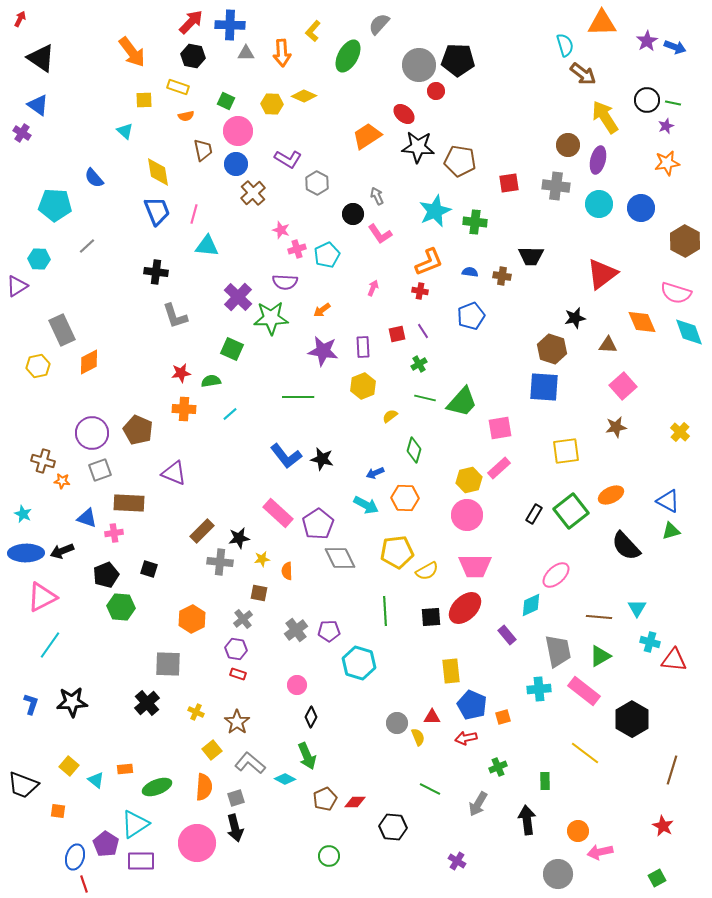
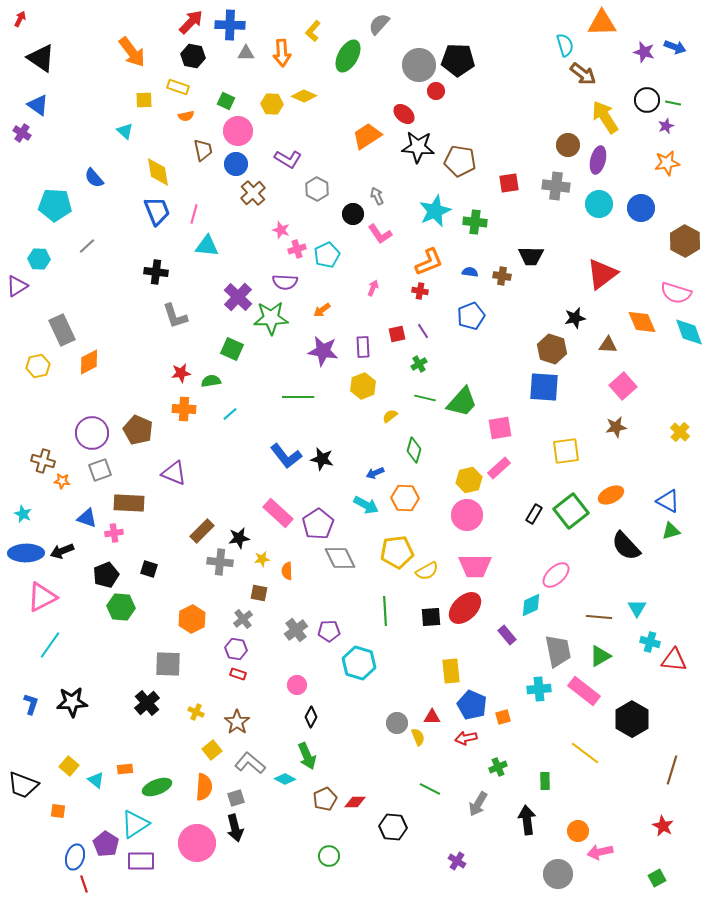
purple star at (647, 41): moved 3 px left, 11 px down; rotated 25 degrees counterclockwise
gray hexagon at (317, 183): moved 6 px down
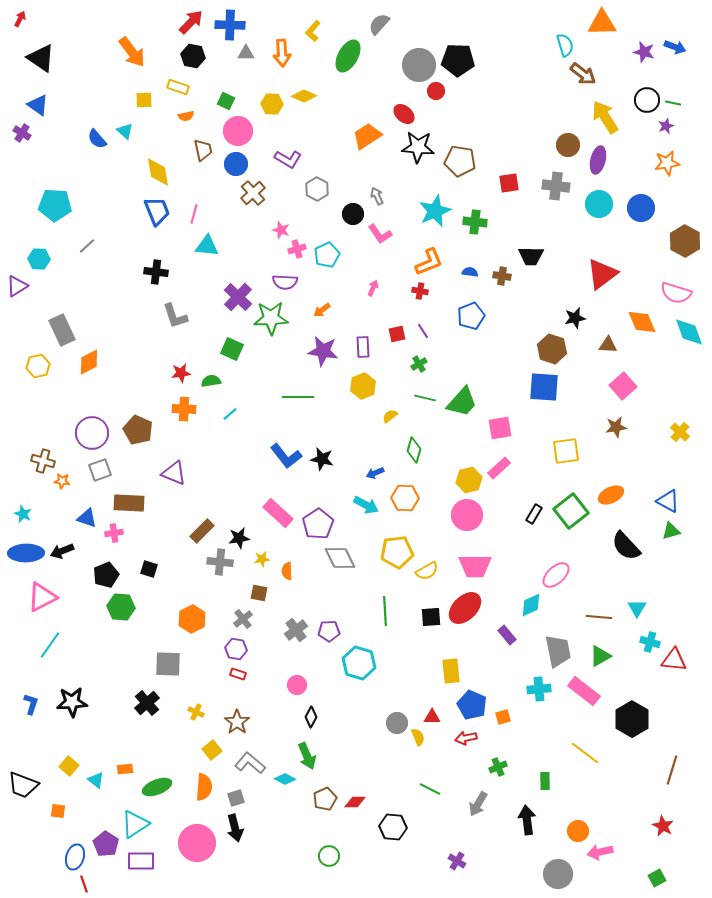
blue semicircle at (94, 178): moved 3 px right, 39 px up
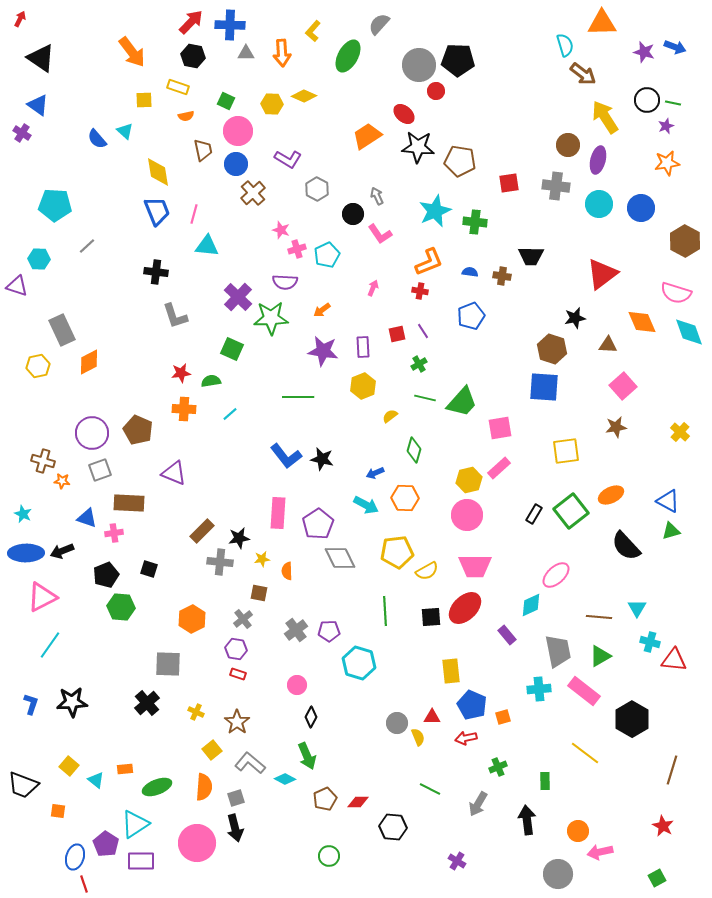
purple triangle at (17, 286): rotated 50 degrees clockwise
pink rectangle at (278, 513): rotated 52 degrees clockwise
red diamond at (355, 802): moved 3 px right
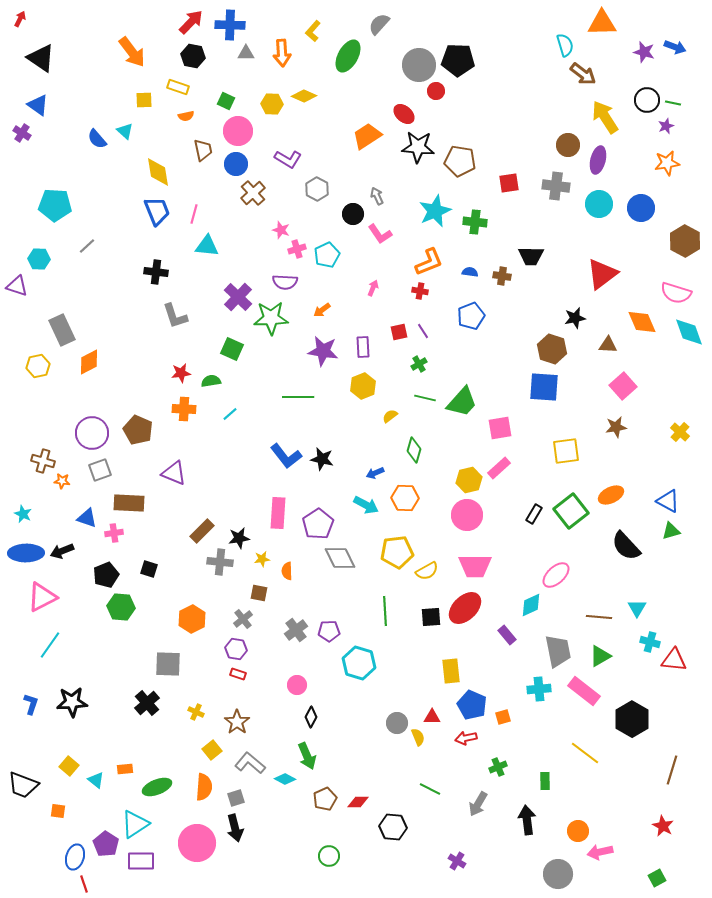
red square at (397, 334): moved 2 px right, 2 px up
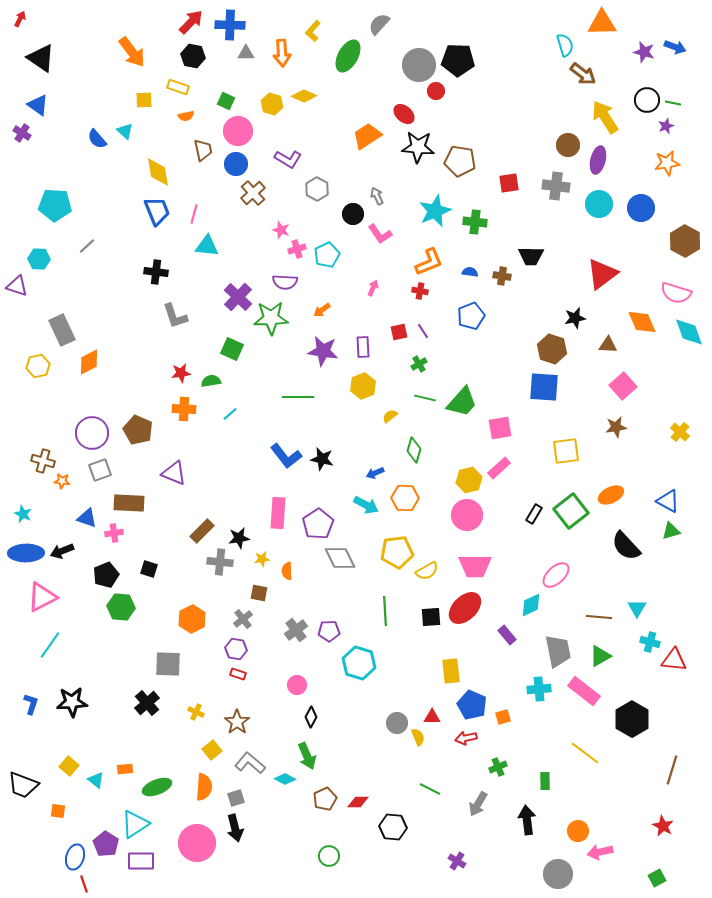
yellow hexagon at (272, 104): rotated 15 degrees clockwise
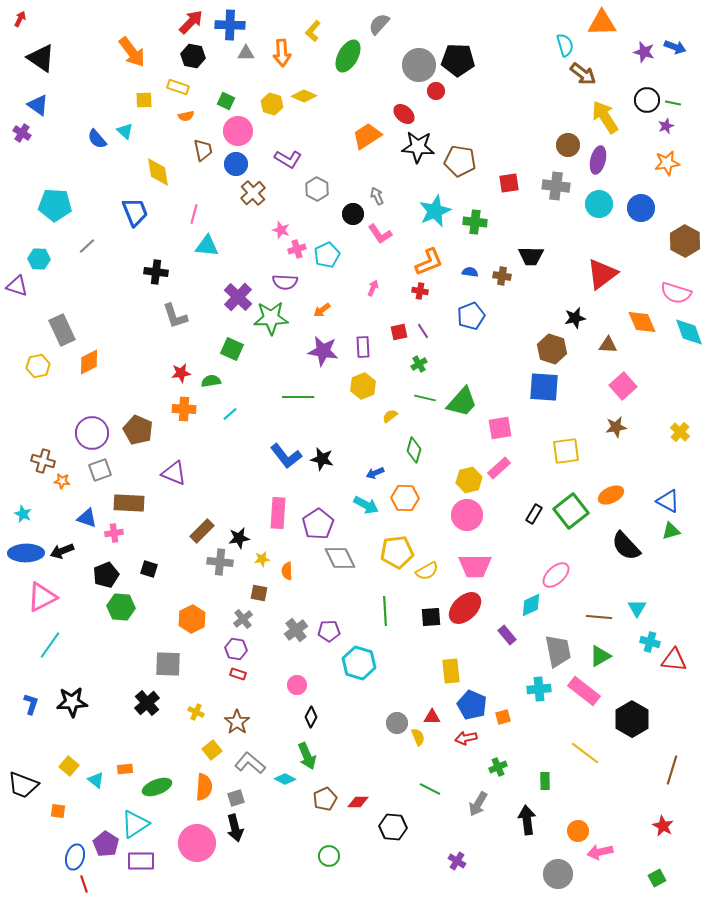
blue trapezoid at (157, 211): moved 22 px left, 1 px down
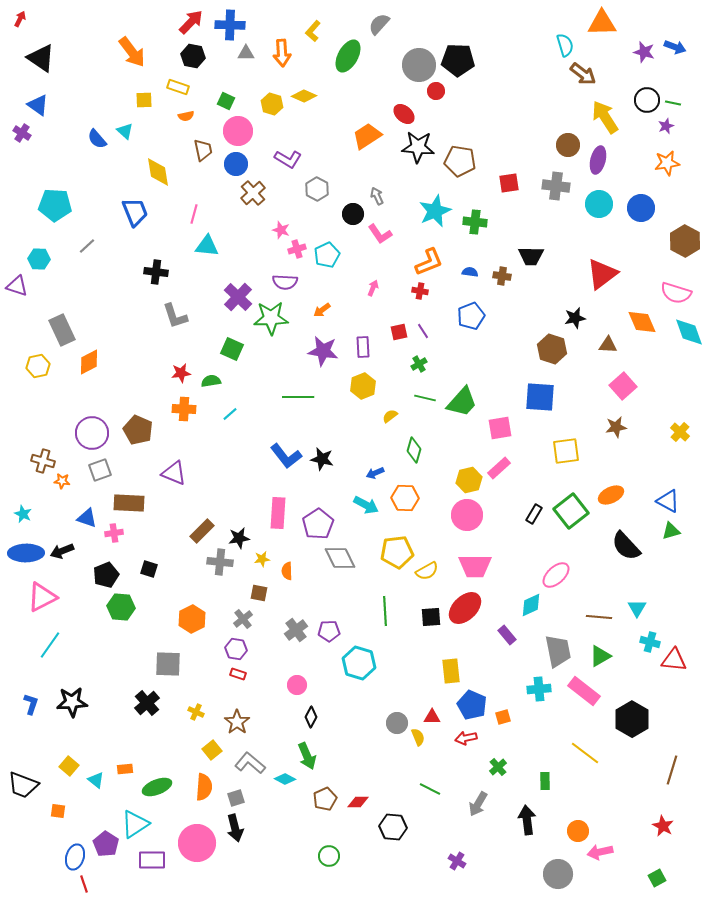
blue square at (544, 387): moved 4 px left, 10 px down
green cross at (498, 767): rotated 18 degrees counterclockwise
purple rectangle at (141, 861): moved 11 px right, 1 px up
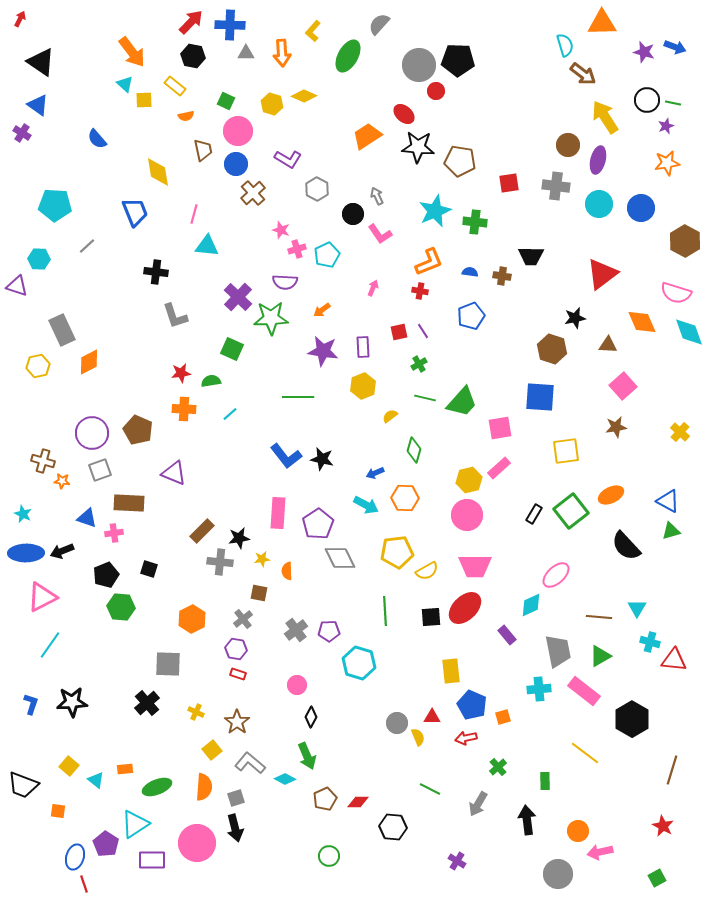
black triangle at (41, 58): moved 4 px down
yellow rectangle at (178, 87): moved 3 px left, 1 px up; rotated 20 degrees clockwise
cyan triangle at (125, 131): moved 47 px up
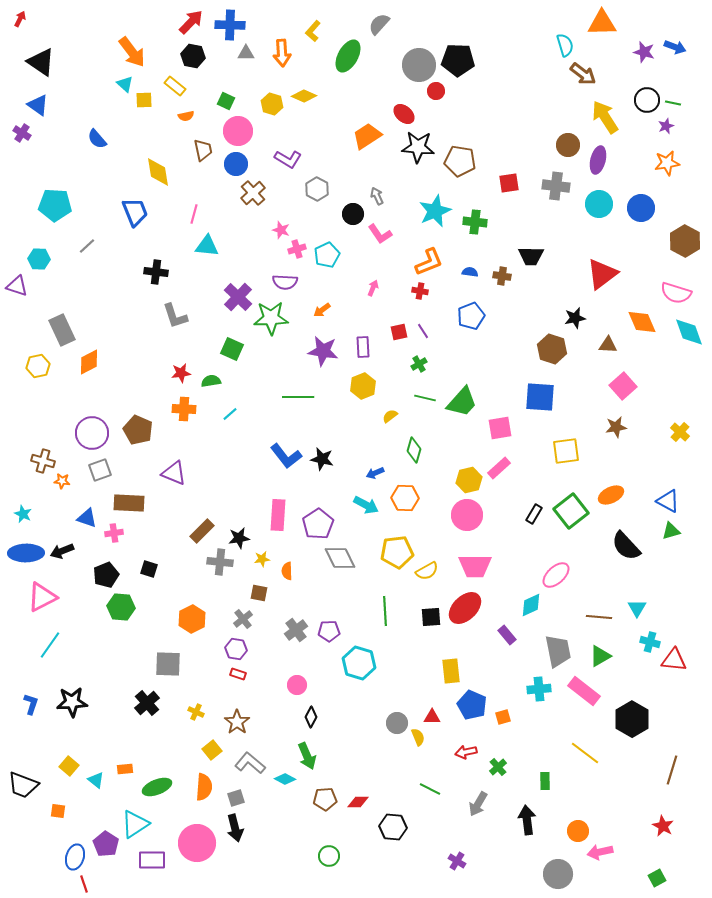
pink rectangle at (278, 513): moved 2 px down
red arrow at (466, 738): moved 14 px down
brown pentagon at (325, 799): rotated 20 degrees clockwise
